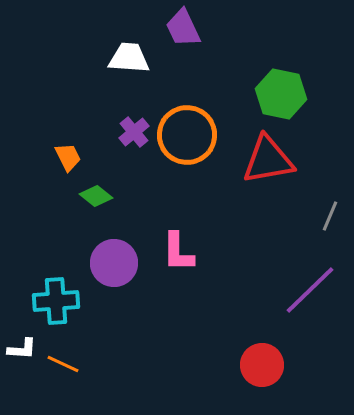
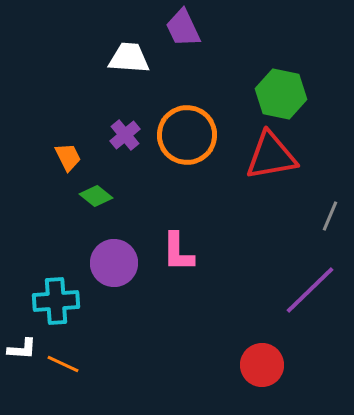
purple cross: moved 9 px left, 3 px down
red triangle: moved 3 px right, 4 px up
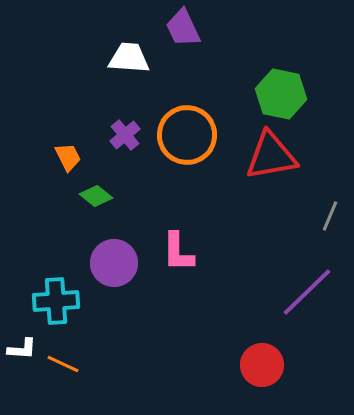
purple line: moved 3 px left, 2 px down
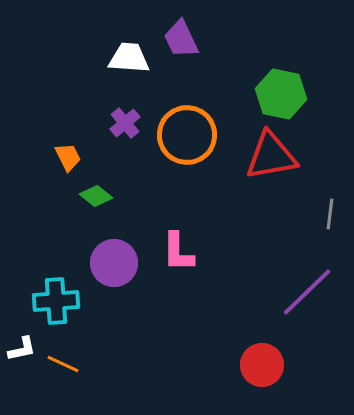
purple trapezoid: moved 2 px left, 11 px down
purple cross: moved 12 px up
gray line: moved 2 px up; rotated 16 degrees counterclockwise
white L-shape: rotated 16 degrees counterclockwise
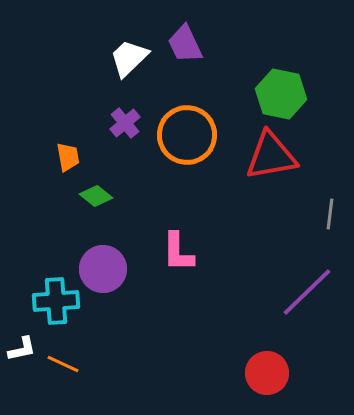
purple trapezoid: moved 4 px right, 5 px down
white trapezoid: rotated 48 degrees counterclockwise
orange trapezoid: rotated 16 degrees clockwise
purple circle: moved 11 px left, 6 px down
red circle: moved 5 px right, 8 px down
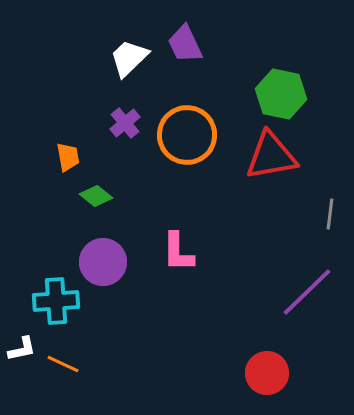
purple circle: moved 7 px up
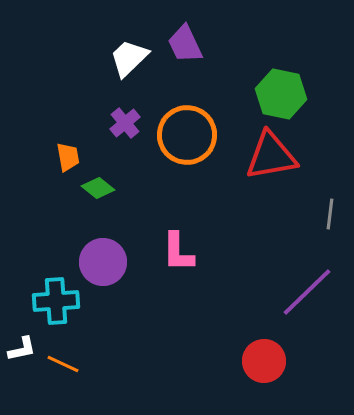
green diamond: moved 2 px right, 8 px up
red circle: moved 3 px left, 12 px up
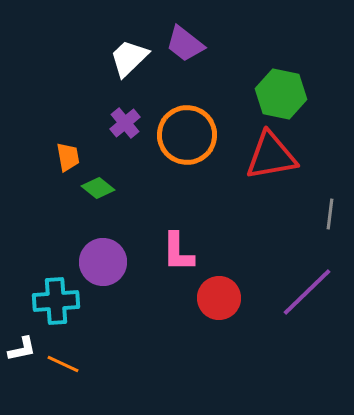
purple trapezoid: rotated 27 degrees counterclockwise
red circle: moved 45 px left, 63 px up
